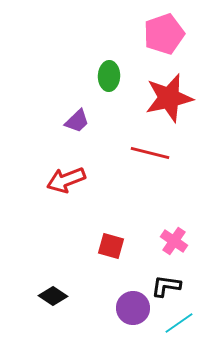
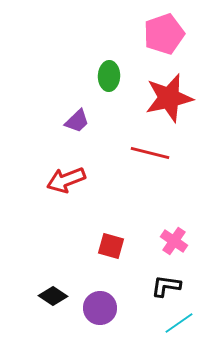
purple circle: moved 33 px left
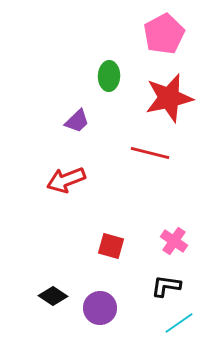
pink pentagon: rotated 9 degrees counterclockwise
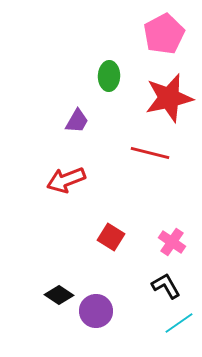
purple trapezoid: rotated 16 degrees counterclockwise
pink cross: moved 2 px left, 1 px down
red square: moved 9 px up; rotated 16 degrees clockwise
black L-shape: rotated 52 degrees clockwise
black diamond: moved 6 px right, 1 px up
purple circle: moved 4 px left, 3 px down
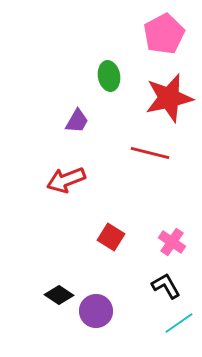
green ellipse: rotated 12 degrees counterclockwise
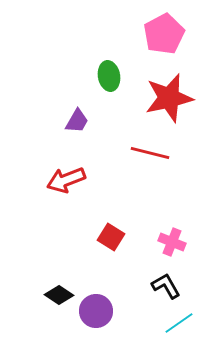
pink cross: rotated 12 degrees counterclockwise
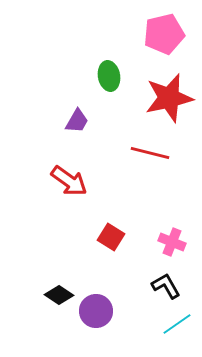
pink pentagon: rotated 15 degrees clockwise
red arrow: moved 3 px right, 1 px down; rotated 123 degrees counterclockwise
cyan line: moved 2 px left, 1 px down
